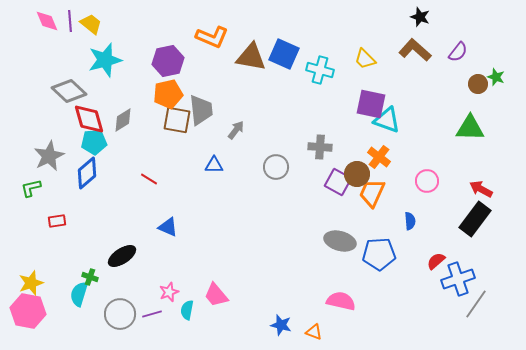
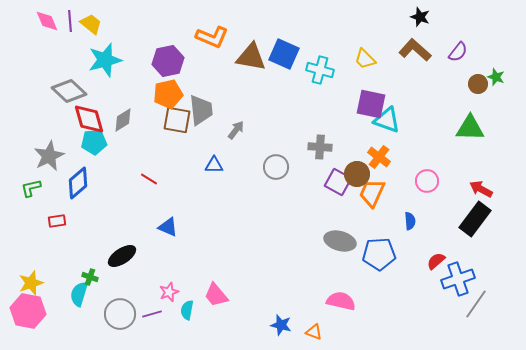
blue diamond at (87, 173): moved 9 px left, 10 px down
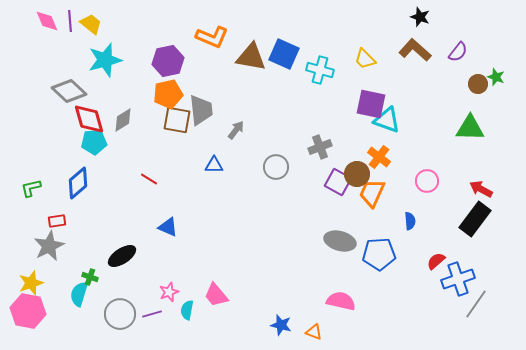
gray cross at (320, 147): rotated 25 degrees counterclockwise
gray star at (49, 156): moved 90 px down
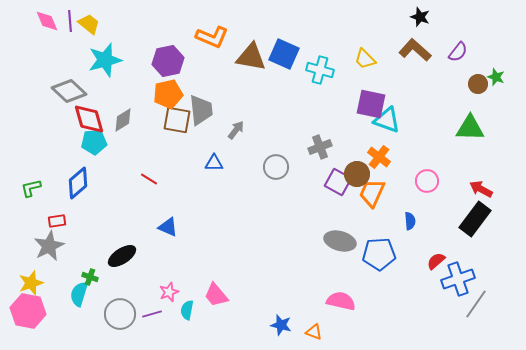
yellow trapezoid at (91, 24): moved 2 px left
blue triangle at (214, 165): moved 2 px up
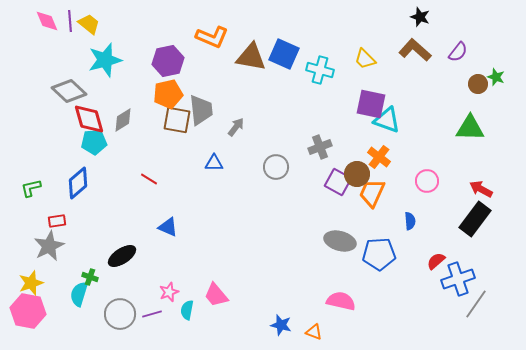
gray arrow at (236, 130): moved 3 px up
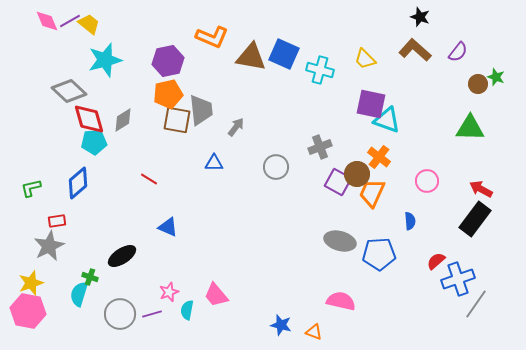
purple line at (70, 21): rotated 65 degrees clockwise
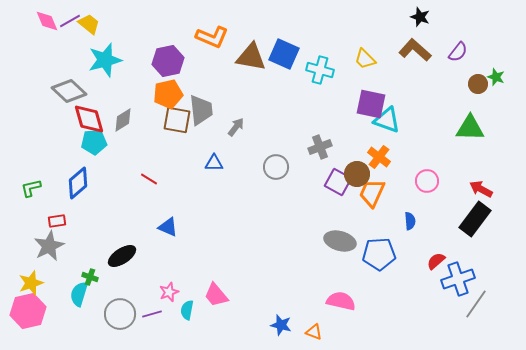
pink hexagon at (28, 311): rotated 24 degrees counterclockwise
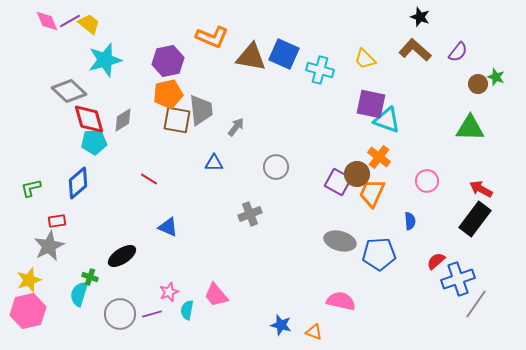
gray cross at (320, 147): moved 70 px left, 67 px down
yellow star at (31, 283): moved 2 px left, 3 px up
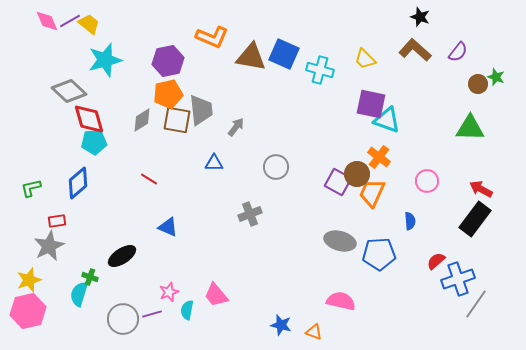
gray diamond at (123, 120): moved 19 px right
gray circle at (120, 314): moved 3 px right, 5 px down
